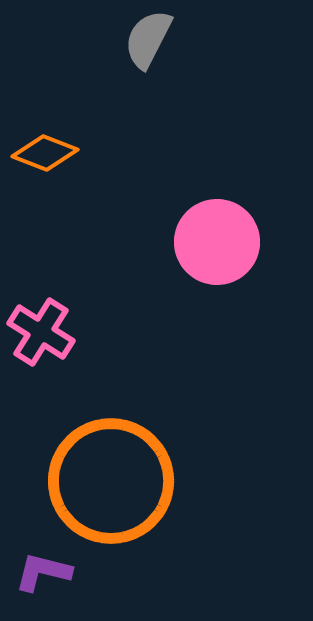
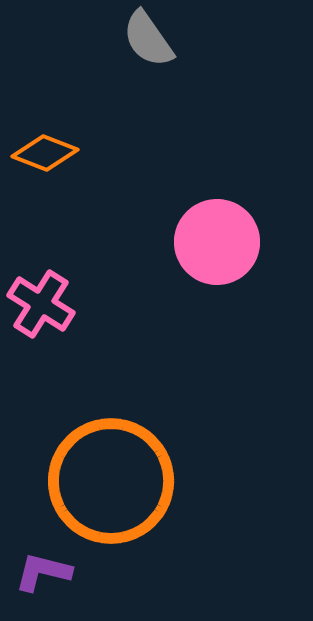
gray semicircle: rotated 62 degrees counterclockwise
pink cross: moved 28 px up
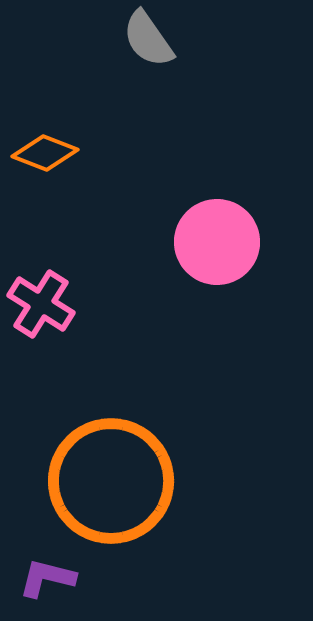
purple L-shape: moved 4 px right, 6 px down
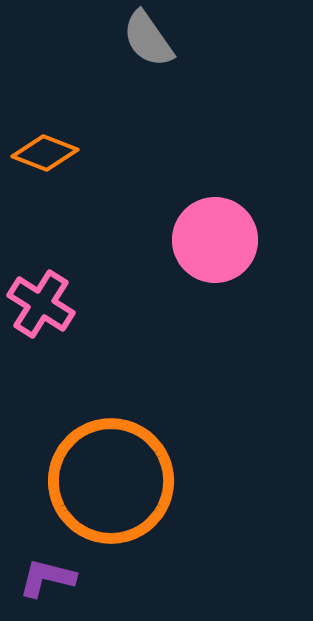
pink circle: moved 2 px left, 2 px up
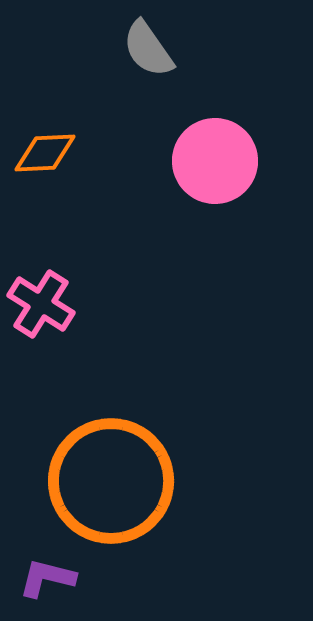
gray semicircle: moved 10 px down
orange diamond: rotated 24 degrees counterclockwise
pink circle: moved 79 px up
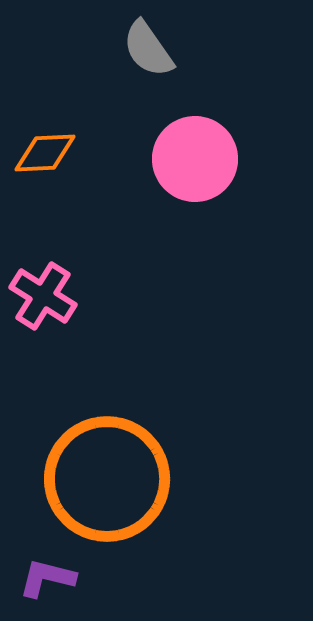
pink circle: moved 20 px left, 2 px up
pink cross: moved 2 px right, 8 px up
orange circle: moved 4 px left, 2 px up
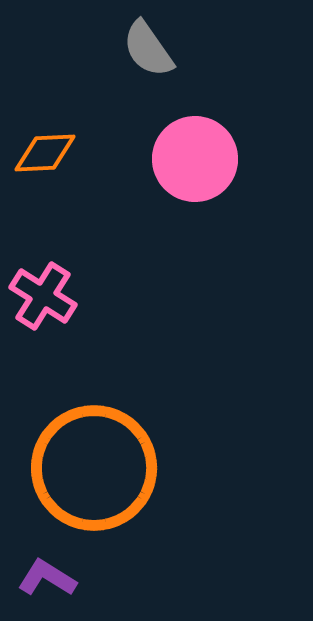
orange circle: moved 13 px left, 11 px up
purple L-shape: rotated 18 degrees clockwise
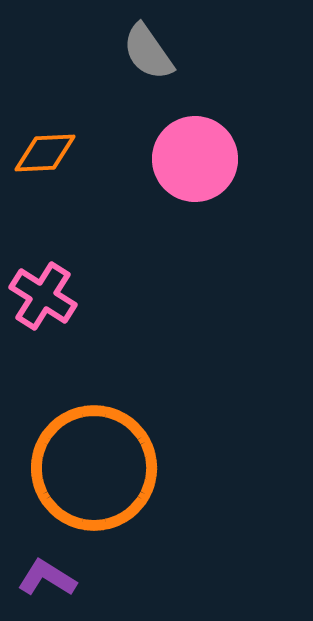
gray semicircle: moved 3 px down
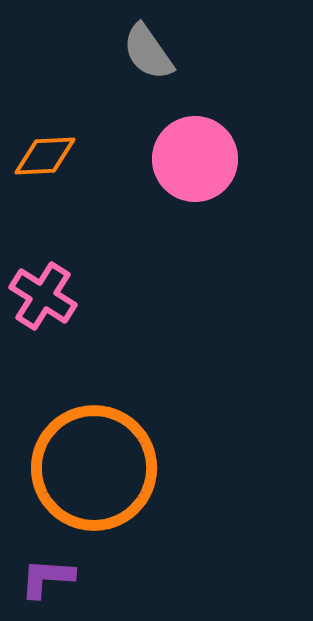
orange diamond: moved 3 px down
purple L-shape: rotated 28 degrees counterclockwise
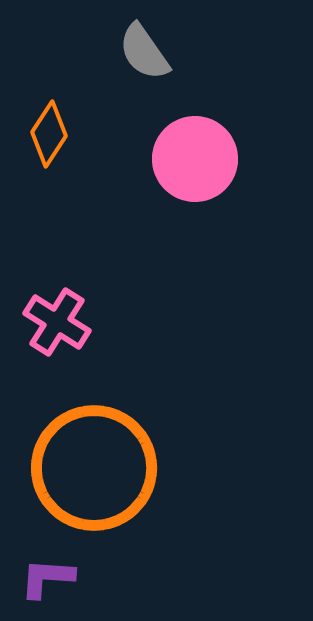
gray semicircle: moved 4 px left
orange diamond: moved 4 px right, 22 px up; rotated 54 degrees counterclockwise
pink cross: moved 14 px right, 26 px down
